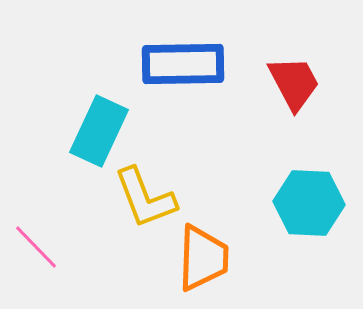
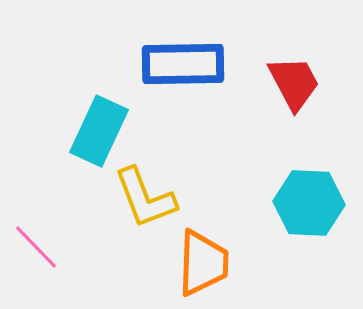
orange trapezoid: moved 5 px down
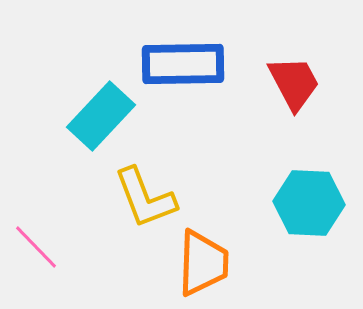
cyan rectangle: moved 2 px right, 15 px up; rotated 18 degrees clockwise
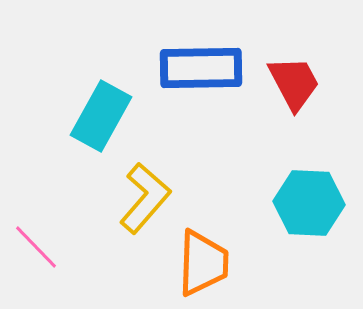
blue rectangle: moved 18 px right, 4 px down
cyan rectangle: rotated 14 degrees counterclockwise
yellow L-shape: rotated 118 degrees counterclockwise
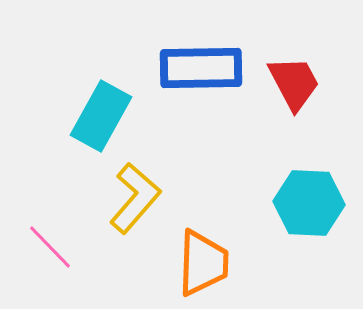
yellow L-shape: moved 10 px left
pink line: moved 14 px right
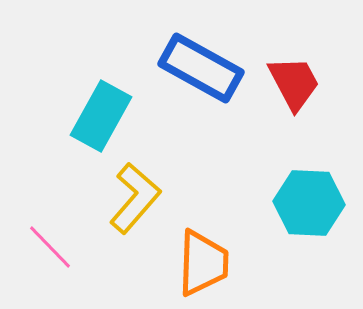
blue rectangle: rotated 30 degrees clockwise
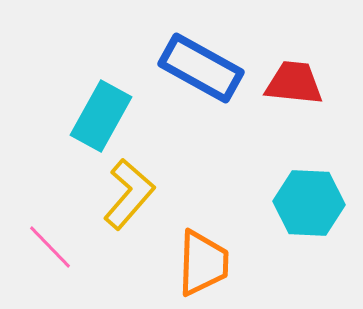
red trapezoid: rotated 56 degrees counterclockwise
yellow L-shape: moved 6 px left, 4 px up
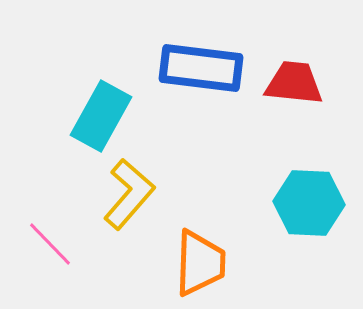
blue rectangle: rotated 22 degrees counterclockwise
pink line: moved 3 px up
orange trapezoid: moved 3 px left
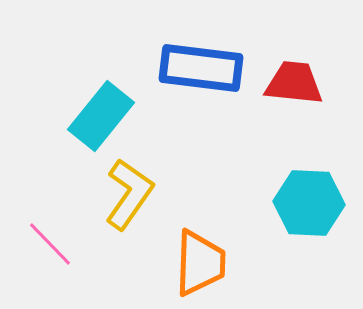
cyan rectangle: rotated 10 degrees clockwise
yellow L-shape: rotated 6 degrees counterclockwise
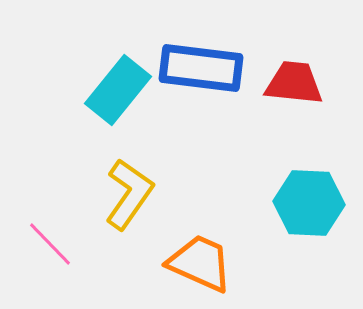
cyan rectangle: moved 17 px right, 26 px up
orange trapezoid: rotated 68 degrees counterclockwise
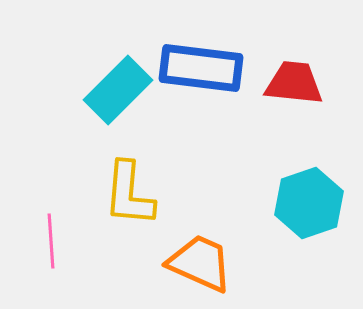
cyan rectangle: rotated 6 degrees clockwise
yellow L-shape: rotated 150 degrees clockwise
cyan hexagon: rotated 22 degrees counterclockwise
pink line: moved 1 px right, 3 px up; rotated 40 degrees clockwise
